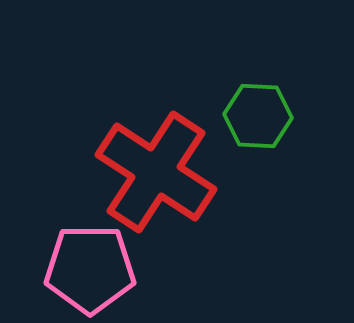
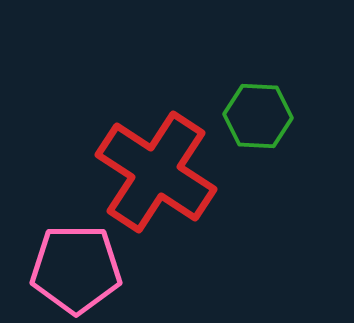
pink pentagon: moved 14 px left
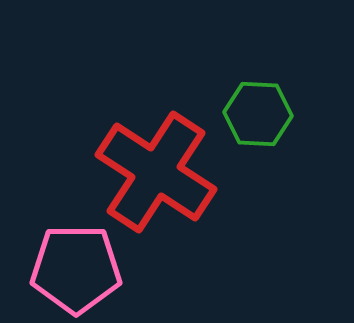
green hexagon: moved 2 px up
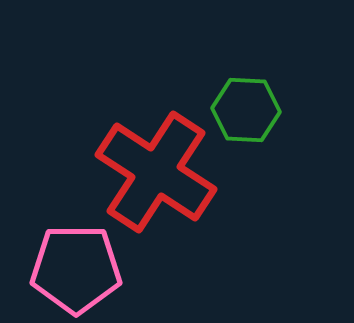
green hexagon: moved 12 px left, 4 px up
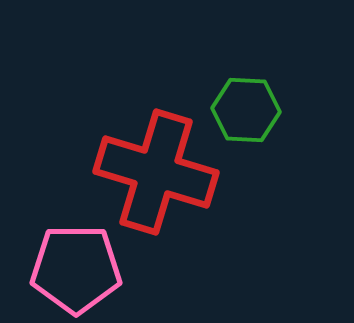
red cross: rotated 16 degrees counterclockwise
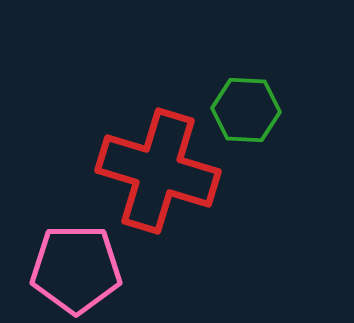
red cross: moved 2 px right, 1 px up
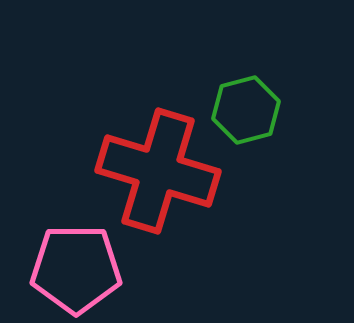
green hexagon: rotated 18 degrees counterclockwise
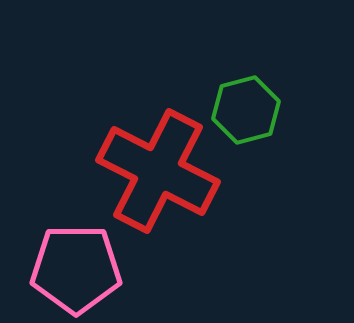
red cross: rotated 10 degrees clockwise
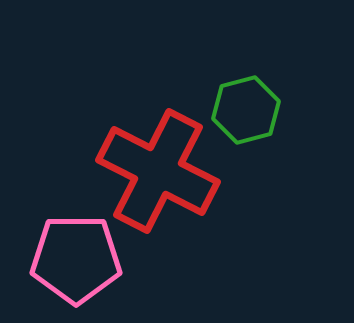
pink pentagon: moved 10 px up
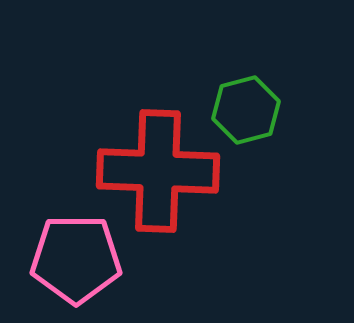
red cross: rotated 25 degrees counterclockwise
